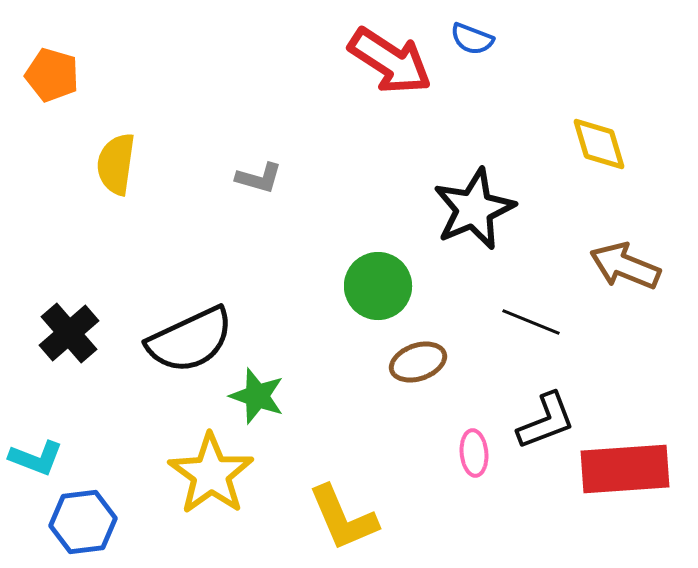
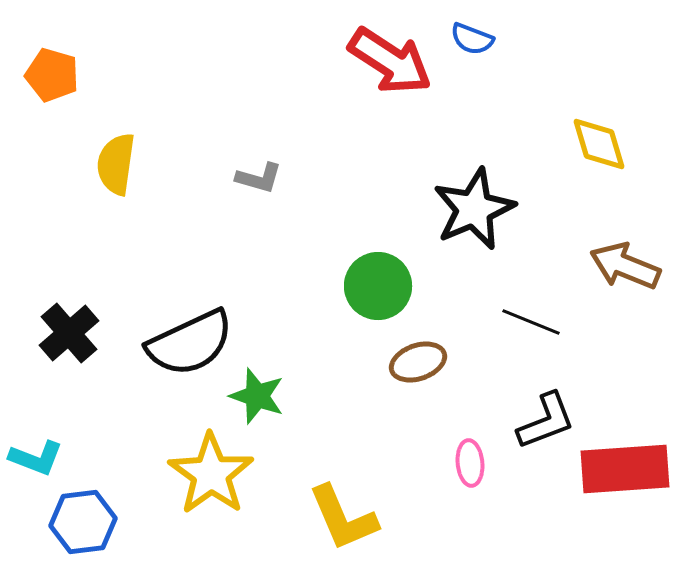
black semicircle: moved 3 px down
pink ellipse: moved 4 px left, 10 px down
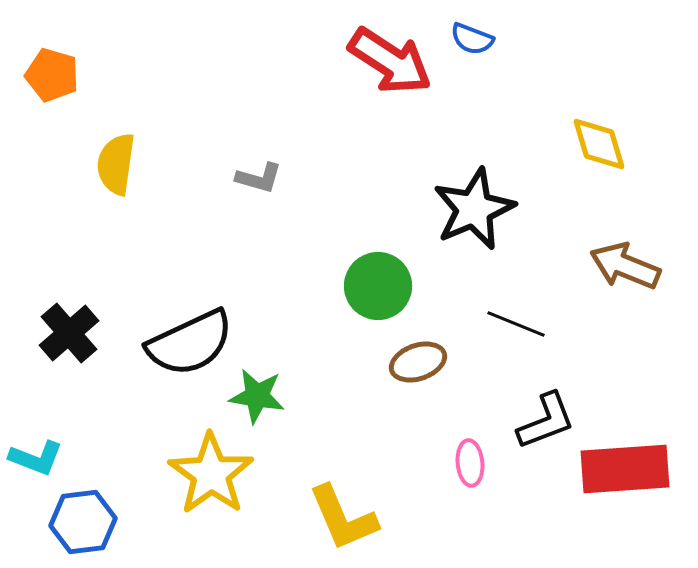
black line: moved 15 px left, 2 px down
green star: rotated 10 degrees counterclockwise
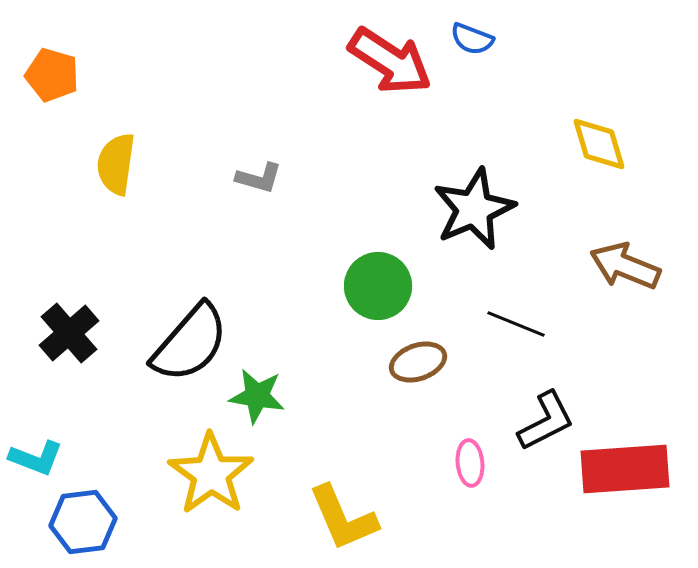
black semicircle: rotated 24 degrees counterclockwise
black L-shape: rotated 6 degrees counterclockwise
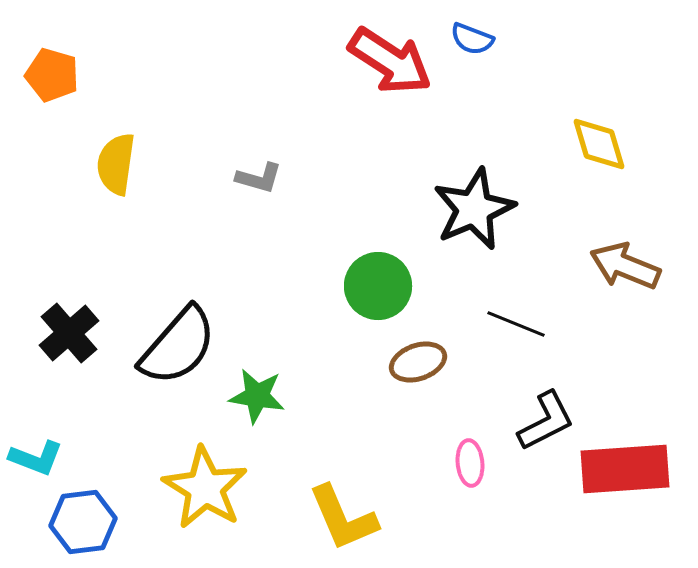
black semicircle: moved 12 px left, 3 px down
yellow star: moved 6 px left, 14 px down; rotated 4 degrees counterclockwise
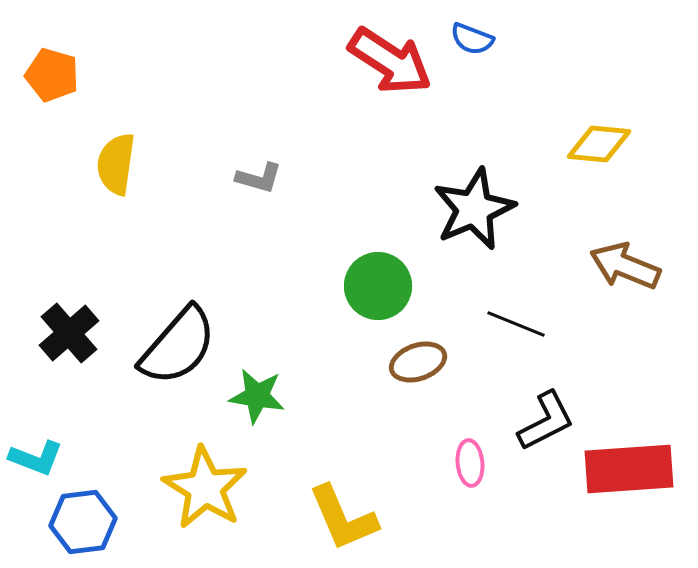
yellow diamond: rotated 68 degrees counterclockwise
red rectangle: moved 4 px right
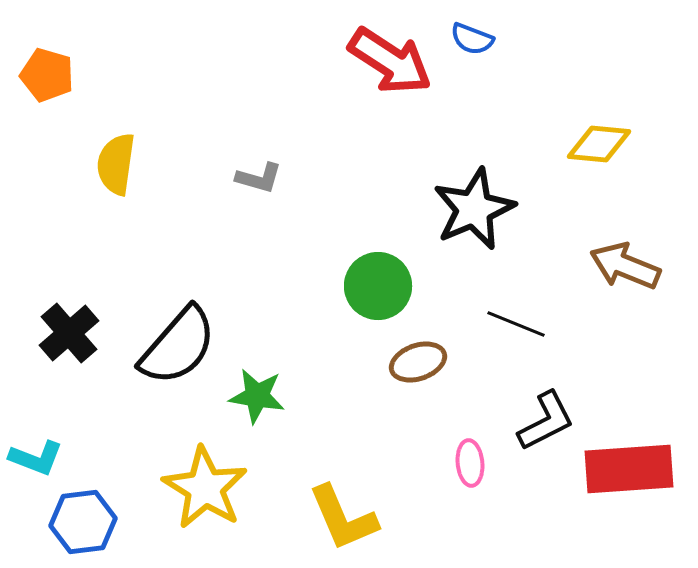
orange pentagon: moved 5 px left
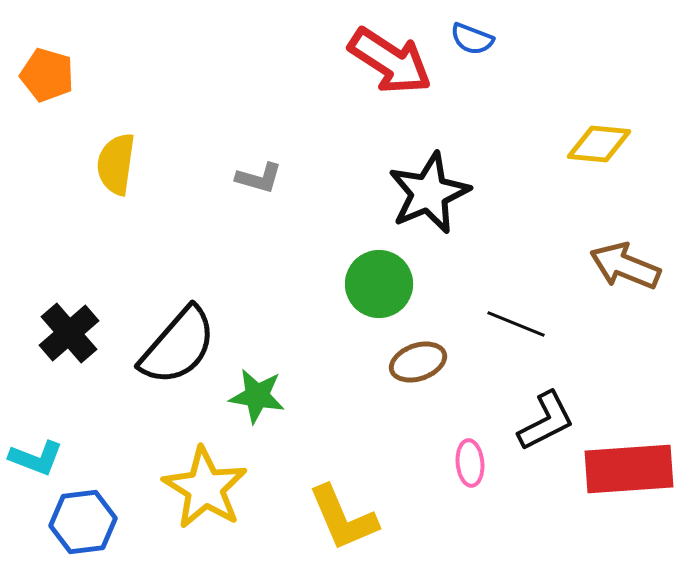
black star: moved 45 px left, 16 px up
green circle: moved 1 px right, 2 px up
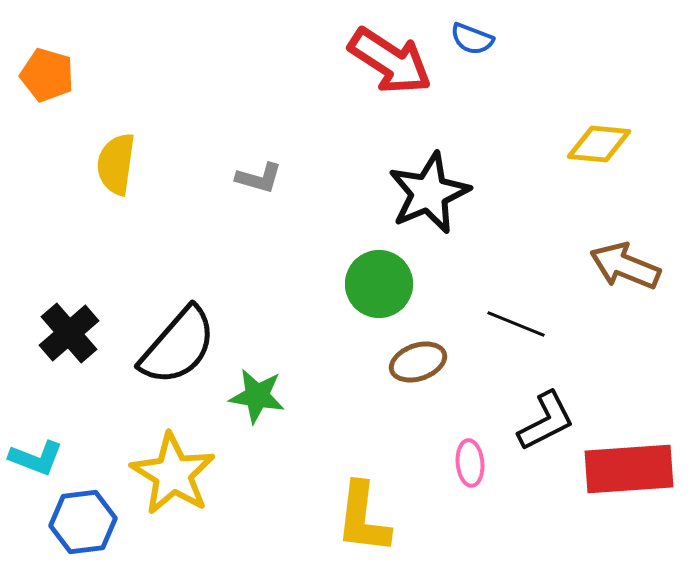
yellow star: moved 32 px left, 14 px up
yellow L-shape: moved 20 px right; rotated 30 degrees clockwise
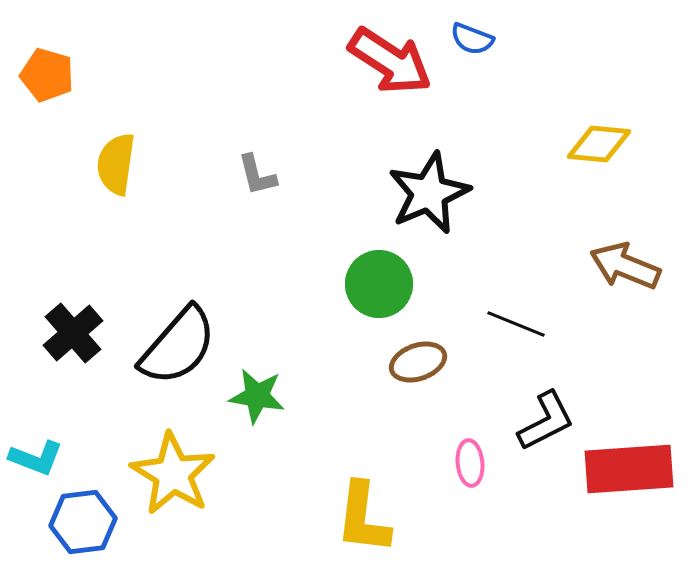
gray L-shape: moved 2 px left, 3 px up; rotated 60 degrees clockwise
black cross: moved 4 px right
